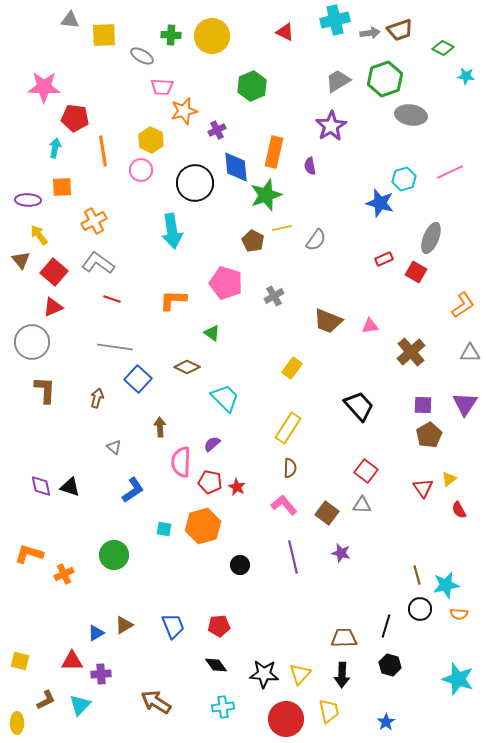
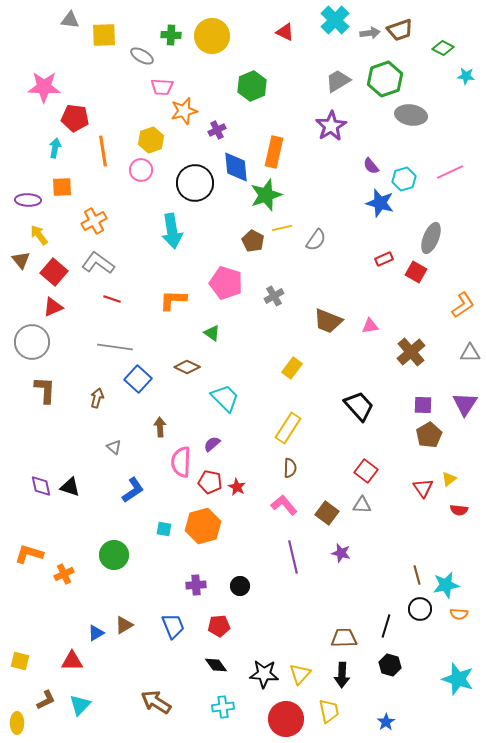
cyan cross at (335, 20): rotated 32 degrees counterclockwise
yellow hexagon at (151, 140): rotated 15 degrees clockwise
purple semicircle at (310, 166): moved 61 px right; rotated 30 degrees counterclockwise
red semicircle at (459, 510): rotated 54 degrees counterclockwise
black circle at (240, 565): moved 21 px down
purple cross at (101, 674): moved 95 px right, 89 px up
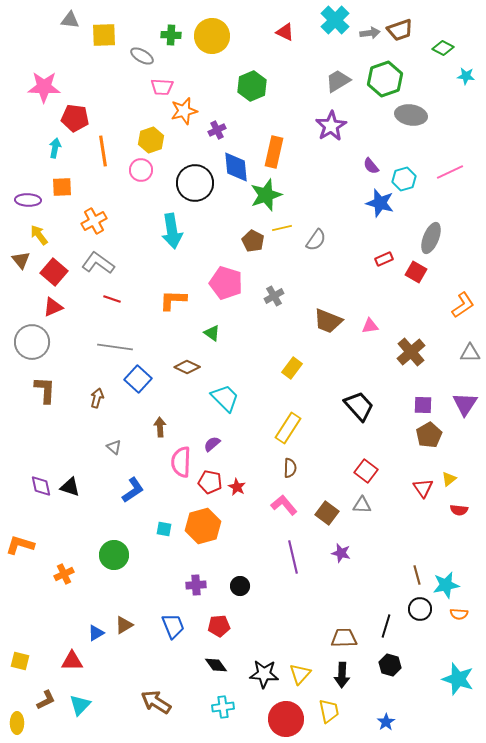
orange L-shape at (29, 554): moved 9 px left, 9 px up
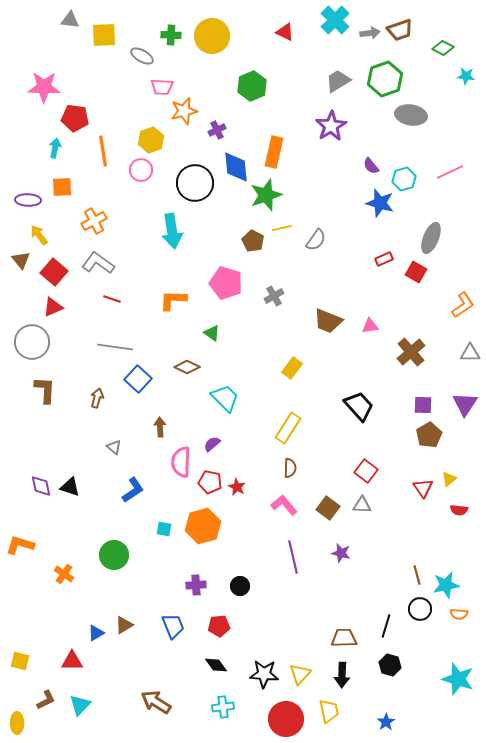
brown square at (327, 513): moved 1 px right, 5 px up
orange cross at (64, 574): rotated 30 degrees counterclockwise
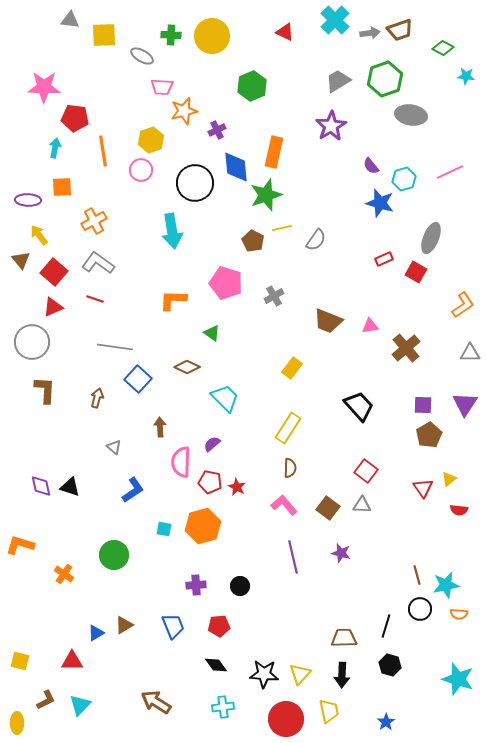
red line at (112, 299): moved 17 px left
brown cross at (411, 352): moved 5 px left, 4 px up
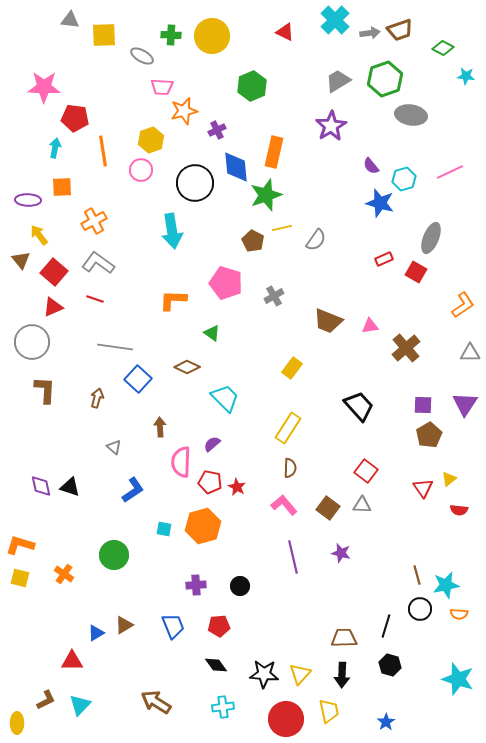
yellow square at (20, 661): moved 83 px up
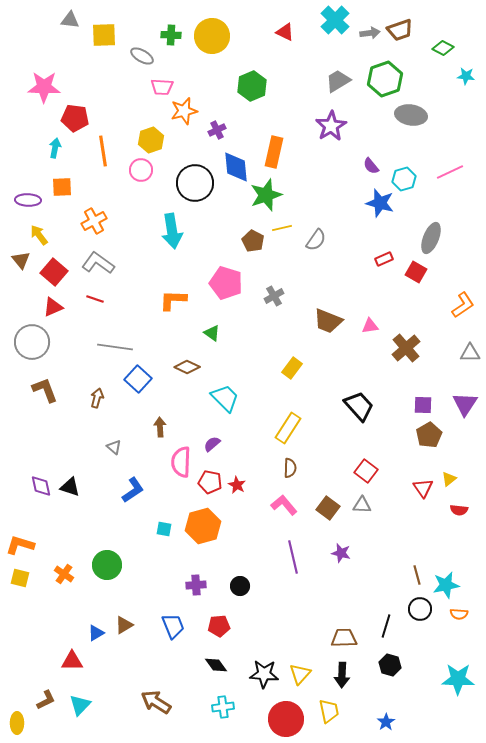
brown L-shape at (45, 390): rotated 24 degrees counterclockwise
red star at (237, 487): moved 2 px up
green circle at (114, 555): moved 7 px left, 10 px down
cyan star at (458, 679): rotated 16 degrees counterclockwise
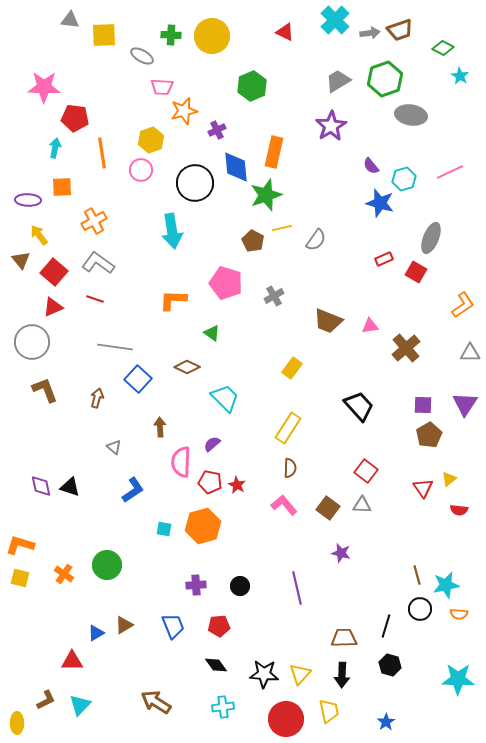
cyan star at (466, 76): moved 6 px left; rotated 24 degrees clockwise
orange line at (103, 151): moved 1 px left, 2 px down
purple line at (293, 557): moved 4 px right, 31 px down
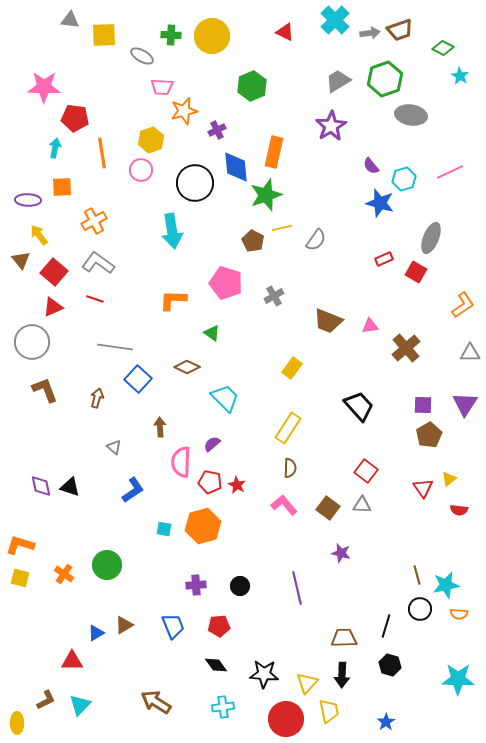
yellow triangle at (300, 674): moved 7 px right, 9 px down
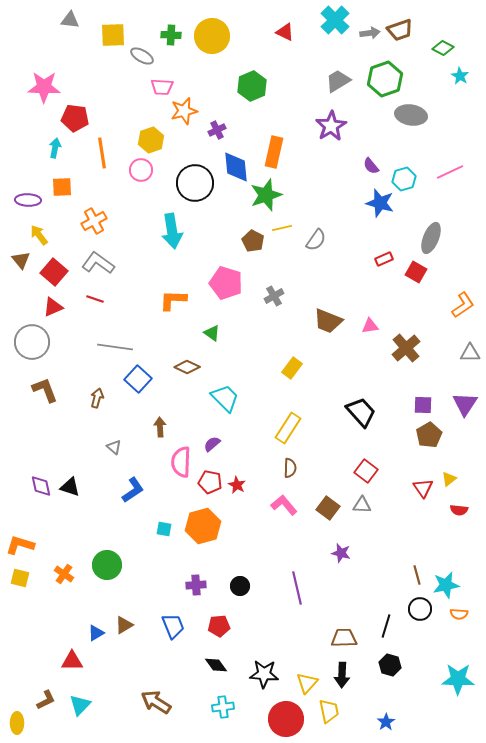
yellow square at (104, 35): moved 9 px right
black trapezoid at (359, 406): moved 2 px right, 6 px down
